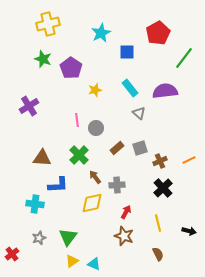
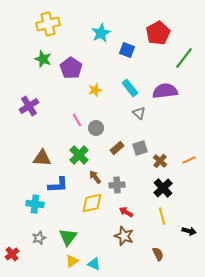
blue square: moved 2 px up; rotated 21 degrees clockwise
pink line: rotated 24 degrees counterclockwise
brown cross: rotated 24 degrees counterclockwise
red arrow: rotated 88 degrees counterclockwise
yellow line: moved 4 px right, 7 px up
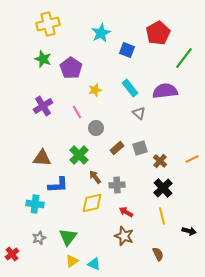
purple cross: moved 14 px right
pink line: moved 8 px up
orange line: moved 3 px right, 1 px up
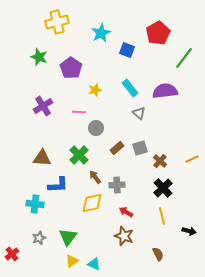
yellow cross: moved 9 px right, 2 px up
green star: moved 4 px left, 2 px up
pink line: moved 2 px right; rotated 56 degrees counterclockwise
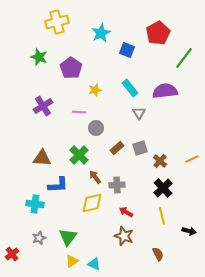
gray triangle: rotated 16 degrees clockwise
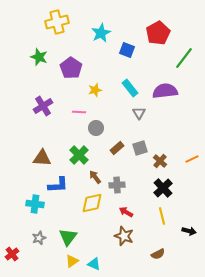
brown semicircle: rotated 88 degrees clockwise
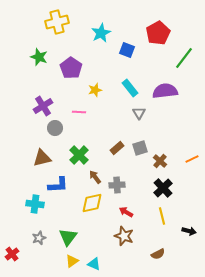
gray circle: moved 41 px left
brown triangle: rotated 18 degrees counterclockwise
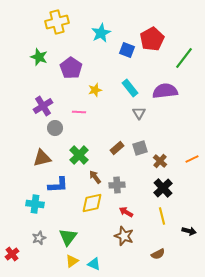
red pentagon: moved 6 px left, 6 px down
